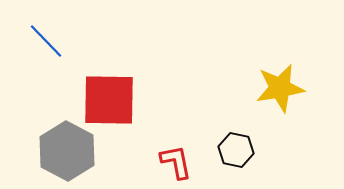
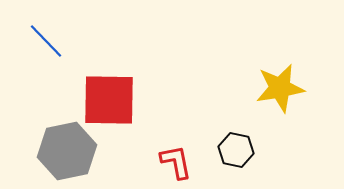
gray hexagon: rotated 20 degrees clockwise
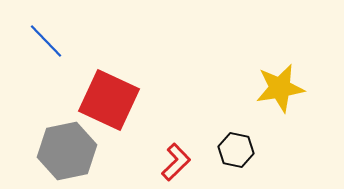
red square: rotated 24 degrees clockwise
red L-shape: rotated 57 degrees clockwise
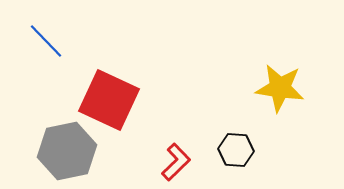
yellow star: rotated 18 degrees clockwise
black hexagon: rotated 8 degrees counterclockwise
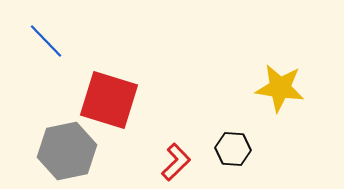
red square: rotated 8 degrees counterclockwise
black hexagon: moved 3 px left, 1 px up
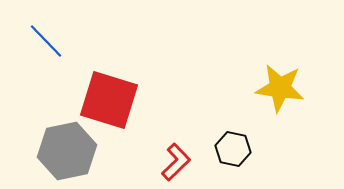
black hexagon: rotated 8 degrees clockwise
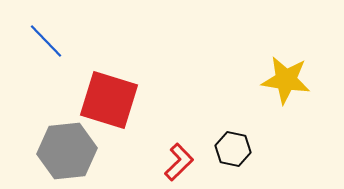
yellow star: moved 6 px right, 8 px up
gray hexagon: rotated 6 degrees clockwise
red L-shape: moved 3 px right
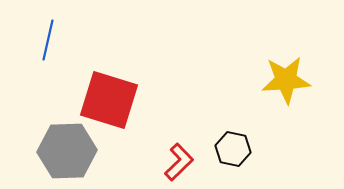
blue line: moved 2 px right, 1 px up; rotated 57 degrees clockwise
yellow star: rotated 12 degrees counterclockwise
gray hexagon: rotated 4 degrees clockwise
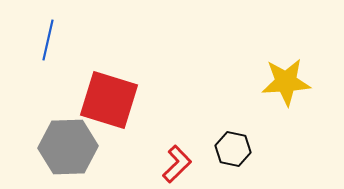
yellow star: moved 2 px down
gray hexagon: moved 1 px right, 4 px up
red L-shape: moved 2 px left, 2 px down
